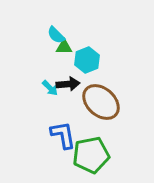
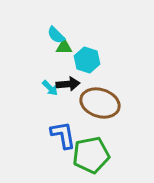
cyan hexagon: rotated 20 degrees counterclockwise
brown ellipse: moved 1 px left, 1 px down; rotated 24 degrees counterclockwise
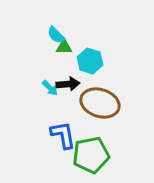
cyan hexagon: moved 3 px right, 1 px down
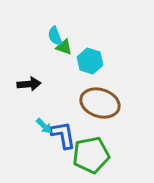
cyan semicircle: moved 1 px left, 1 px down; rotated 24 degrees clockwise
green triangle: rotated 18 degrees clockwise
black arrow: moved 39 px left
cyan arrow: moved 6 px left, 38 px down
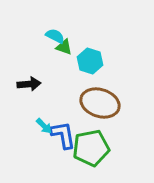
cyan semicircle: rotated 138 degrees clockwise
green pentagon: moved 7 px up
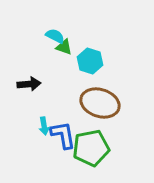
cyan arrow: rotated 36 degrees clockwise
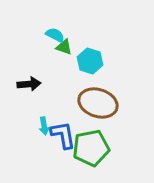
cyan semicircle: moved 1 px up
brown ellipse: moved 2 px left
